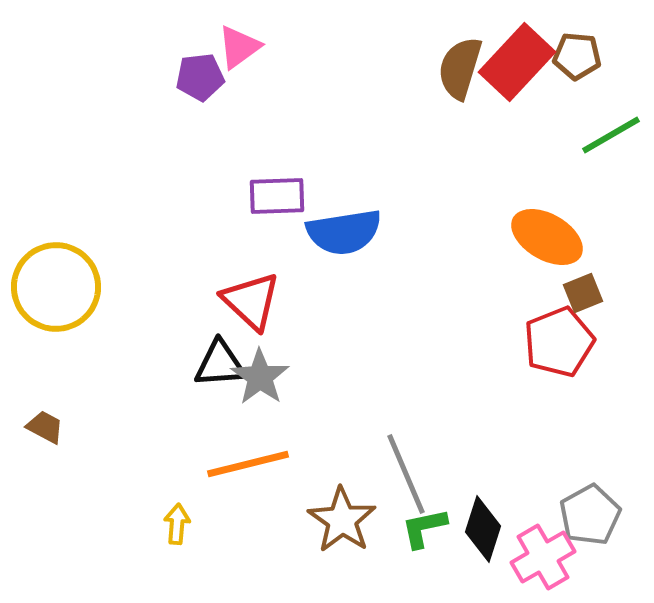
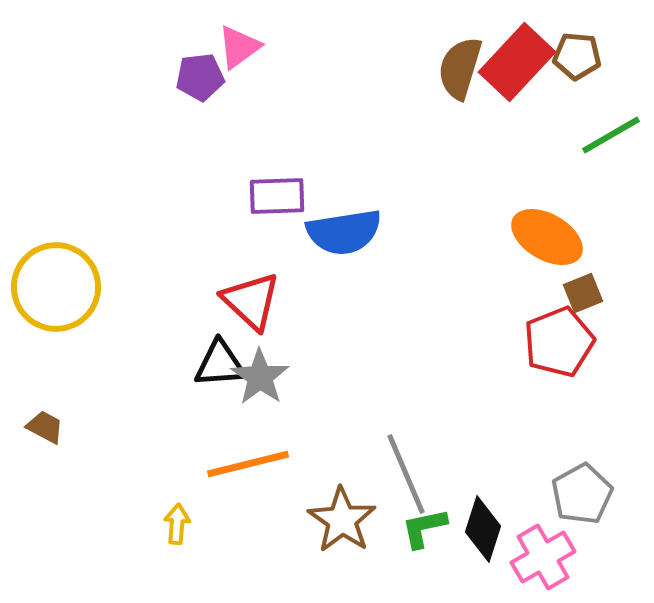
gray pentagon: moved 8 px left, 21 px up
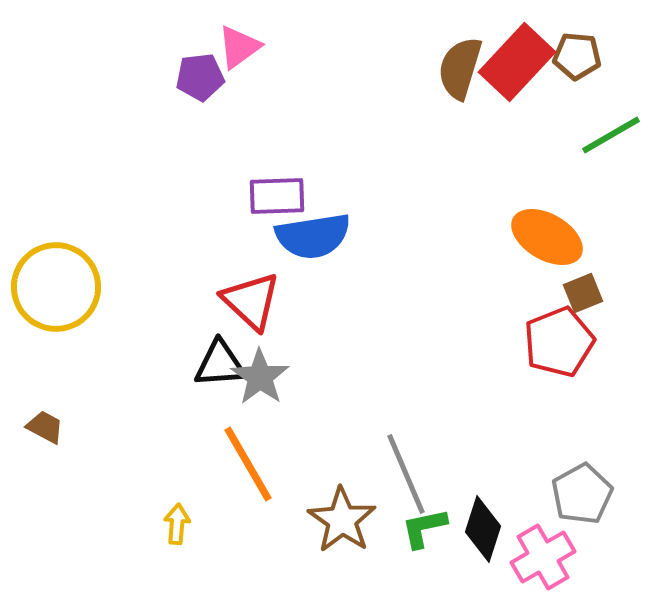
blue semicircle: moved 31 px left, 4 px down
orange line: rotated 74 degrees clockwise
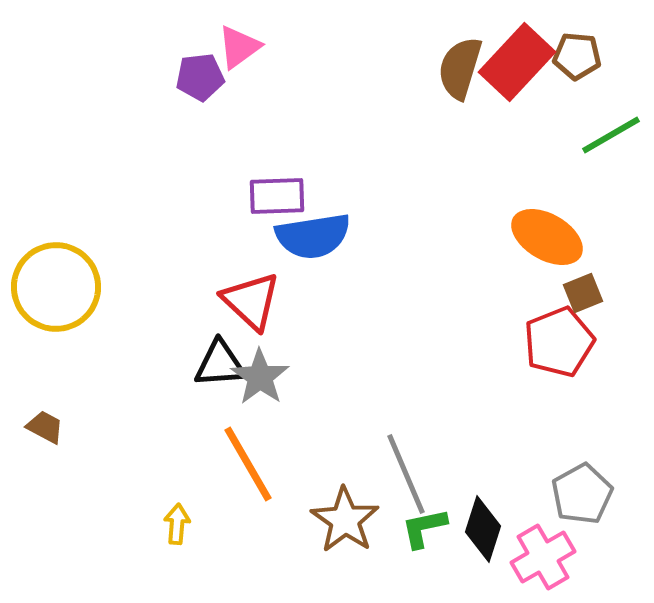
brown star: moved 3 px right
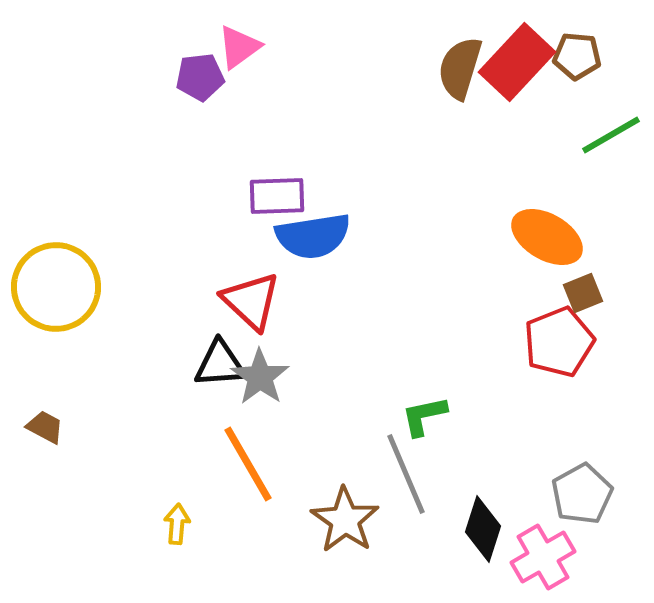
green L-shape: moved 112 px up
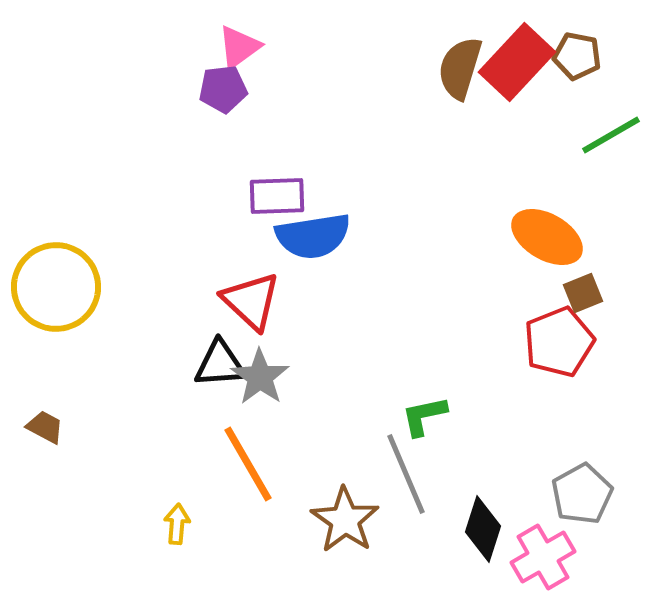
brown pentagon: rotated 6 degrees clockwise
purple pentagon: moved 23 px right, 12 px down
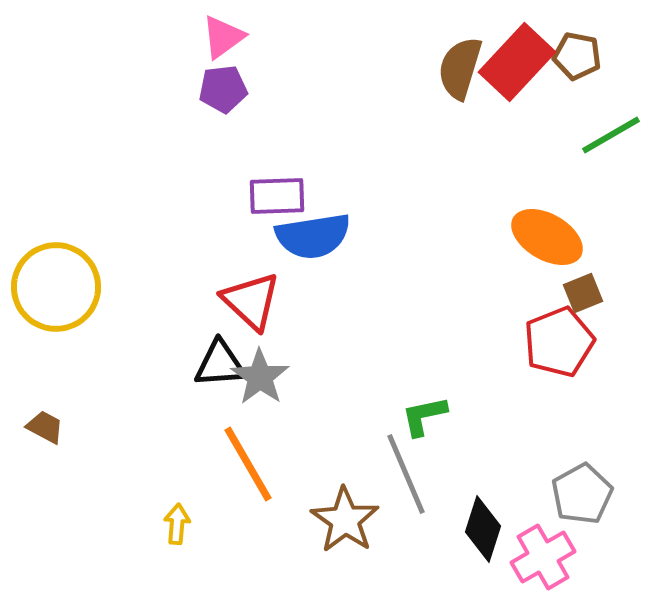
pink triangle: moved 16 px left, 10 px up
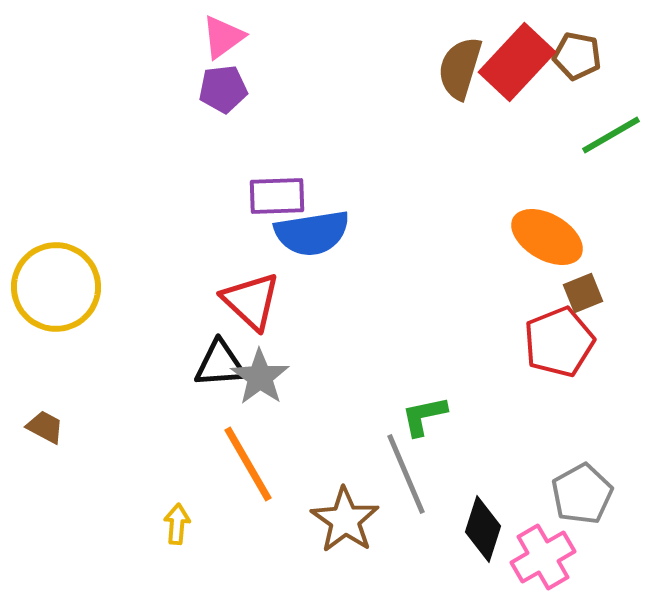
blue semicircle: moved 1 px left, 3 px up
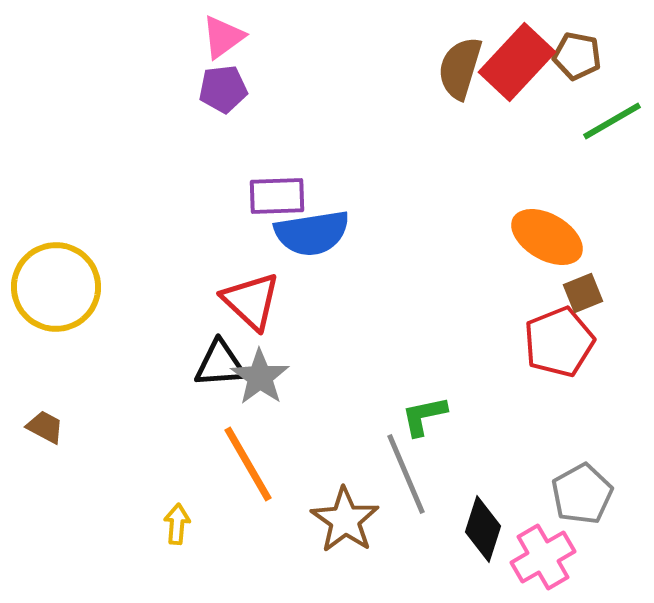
green line: moved 1 px right, 14 px up
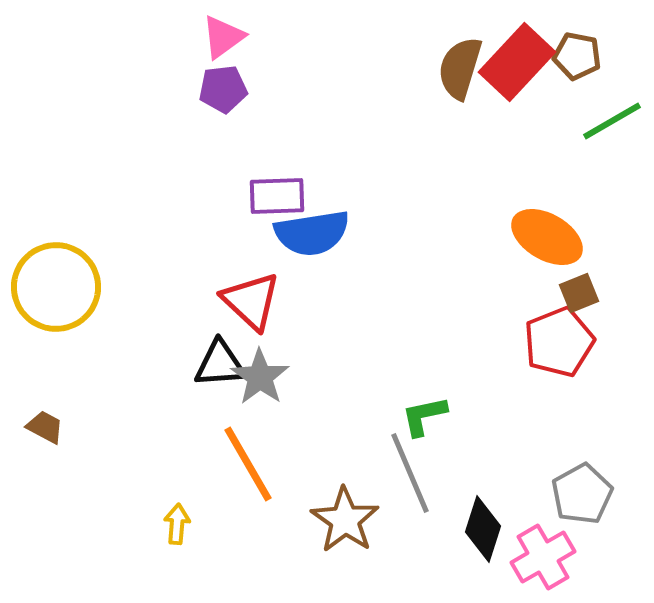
brown square: moved 4 px left
gray line: moved 4 px right, 1 px up
